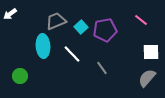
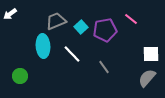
pink line: moved 10 px left, 1 px up
white square: moved 2 px down
gray line: moved 2 px right, 1 px up
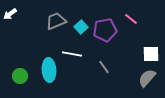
cyan ellipse: moved 6 px right, 24 px down
white line: rotated 36 degrees counterclockwise
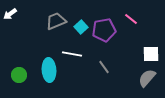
purple pentagon: moved 1 px left
green circle: moved 1 px left, 1 px up
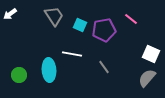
gray trapezoid: moved 2 px left, 5 px up; rotated 80 degrees clockwise
cyan square: moved 1 px left, 2 px up; rotated 24 degrees counterclockwise
white square: rotated 24 degrees clockwise
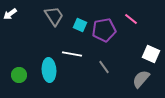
gray semicircle: moved 6 px left, 1 px down
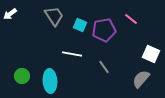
cyan ellipse: moved 1 px right, 11 px down
green circle: moved 3 px right, 1 px down
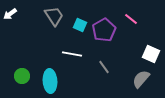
purple pentagon: rotated 20 degrees counterclockwise
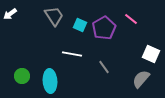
purple pentagon: moved 2 px up
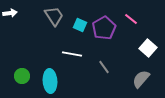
white arrow: moved 1 px up; rotated 152 degrees counterclockwise
white square: moved 3 px left, 6 px up; rotated 18 degrees clockwise
